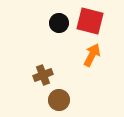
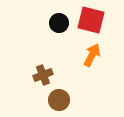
red square: moved 1 px right, 1 px up
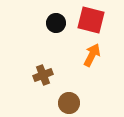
black circle: moved 3 px left
brown circle: moved 10 px right, 3 px down
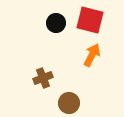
red square: moved 1 px left
brown cross: moved 3 px down
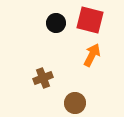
brown circle: moved 6 px right
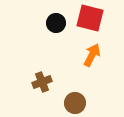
red square: moved 2 px up
brown cross: moved 1 px left, 4 px down
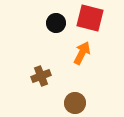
orange arrow: moved 10 px left, 2 px up
brown cross: moved 1 px left, 6 px up
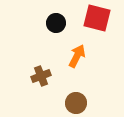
red square: moved 7 px right
orange arrow: moved 5 px left, 3 px down
brown circle: moved 1 px right
